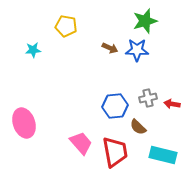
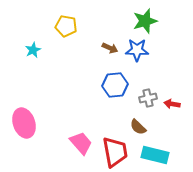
cyan star: rotated 21 degrees counterclockwise
blue hexagon: moved 21 px up
cyan rectangle: moved 8 px left
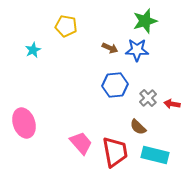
gray cross: rotated 30 degrees counterclockwise
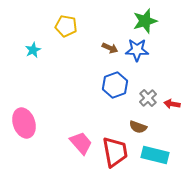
blue hexagon: rotated 15 degrees counterclockwise
brown semicircle: rotated 24 degrees counterclockwise
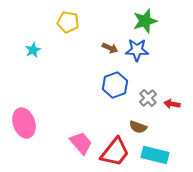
yellow pentagon: moved 2 px right, 4 px up
red trapezoid: rotated 48 degrees clockwise
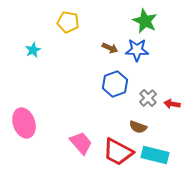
green star: rotated 30 degrees counterclockwise
blue hexagon: moved 1 px up
red trapezoid: moved 3 px right; rotated 80 degrees clockwise
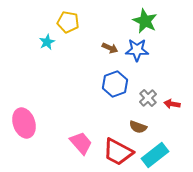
cyan star: moved 14 px right, 8 px up
cyan rectangle: rotated 52 degrees counterclockwise
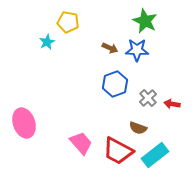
brown semicircle: moved 1 px down
red trapezoid: moved 1 px up
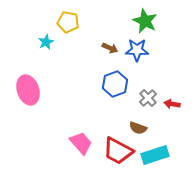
cyan star: moved 1 px left
pink ellipse: moved 4 px right, 33 px up
cyan rectangle: rotated 20 degrees clockwise
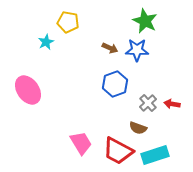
pink ellipse: rotated 16 degrees counterclockwise
gray cross: moved 5 px down
pink trapezoid: rotated 10 degrees clockwise
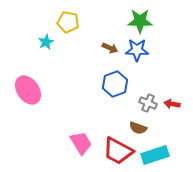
green star: moved 5 px left; rotated 25 degrees counterclockwise
gray cross: rotated 24 degrees counterclockwise
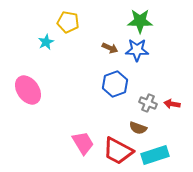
pink trapezoid: moved 2 px right
